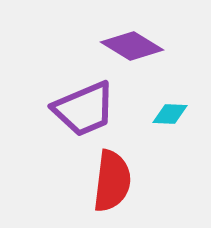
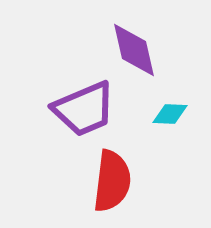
purple diamond: moved 2 px right, 4 px down; rotated 46 degrees clockwise
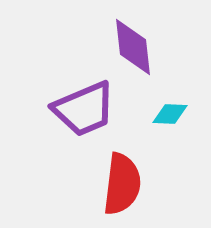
purple diamond: moved 1 px left, 3 px up; rotated 6 degrees clockwise
red semicircle: moved 10 px right, 3 px down
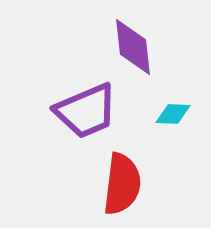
purple trapezoid: moved 2 px right, 2 px down
cyan diamond: moved 3 px right
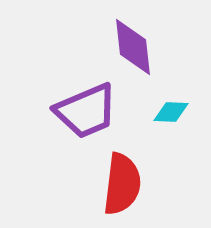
cyan diamond: moved 2 px left, 2 px up
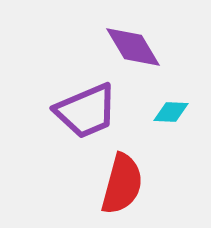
purple diamond: rotated 24 degrees counterclockwise
red semicircle: rotated 8 degrees clockwise
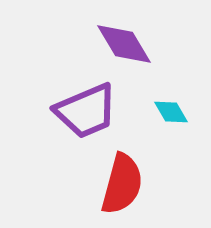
purple diamond: moved 9 px left, 3 px up
cyan diamond: rotated 57 degrees clockwise
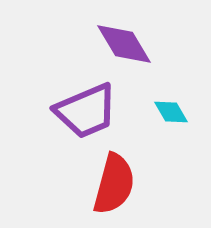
red semicircle: moved 8 px left
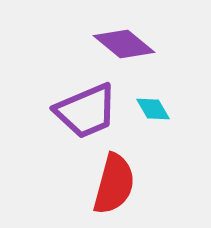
purple diamond: rotated 20 degrees counterclockwise
cyan diamond: moved 18 px left, 3 px up
